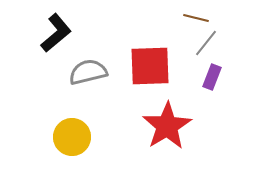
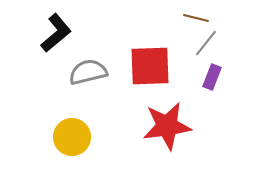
red star: rotated 24 degrees clockwise
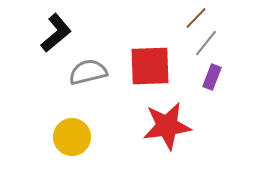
brown line: rotated 60 degrees counterclockwise
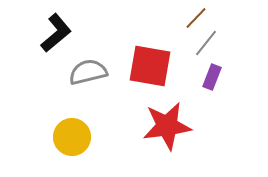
red square: rotated 12 degrees clockwise
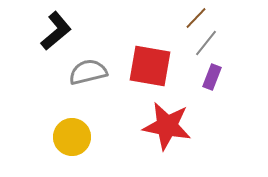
black L-shape: moved 2 px up
red star: rotated 18 degrees clockwise
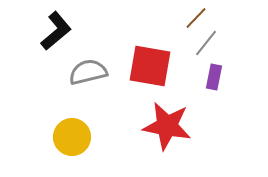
purple rectangle: moved 2 px right; rotated 10 degrees counterclockwise
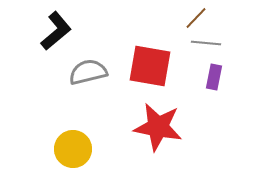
gray line: rotated 56 degrees clockwise
red star: moved 9 px left, 1 px down
yellow circle: moved 1 px right, 12 px down
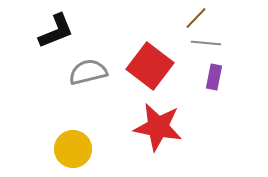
black L-shape: rotated 18 degrees clockwise
red square: rotated 27 degrees clockwise
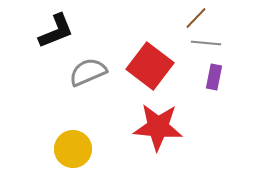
gray semicircle: rotated 9 degrees counterclockwise
red star: rotated 6 degrees counterclockwise
